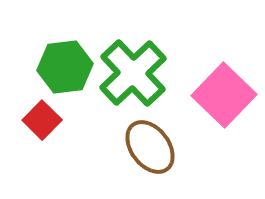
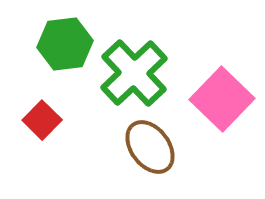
green hexagon: moved 23 px up
green cross: moved 1 px right
pink square: moved 2 px left, 4 px down
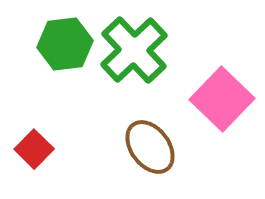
green cross: moved 23 px up
red square: moved 8 px left, 29 px down
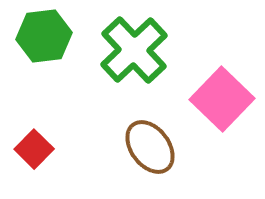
green hexagon: moved 21 px left, 8 px up
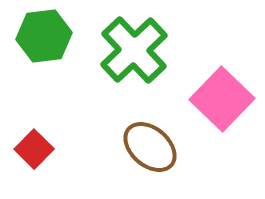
brown ellipse: rotated 12 degrees counterclockwise
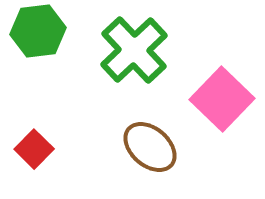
green hexagon: moved 6 px left, 5 px up
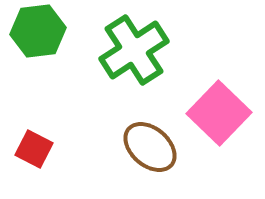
green cross: rotated 10 degrees clockwise
pink square: moved 3 px left, 14 px down
red square: rotated 18 degrees counterclockwise
